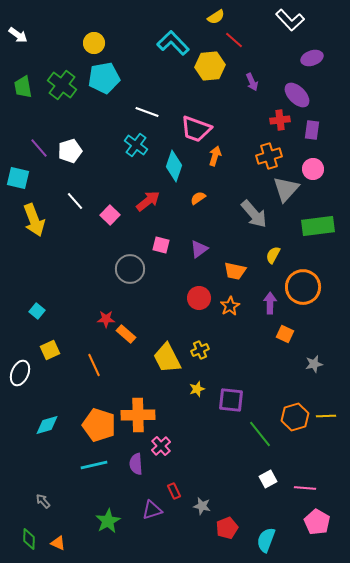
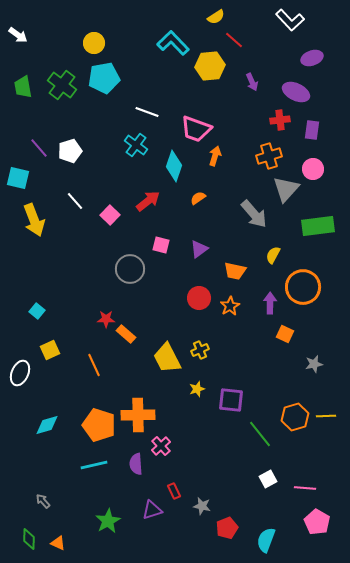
purple ellipse at (297, 95): moved 1 px left, 3 px up; rotated 20 degrees counterclockwise
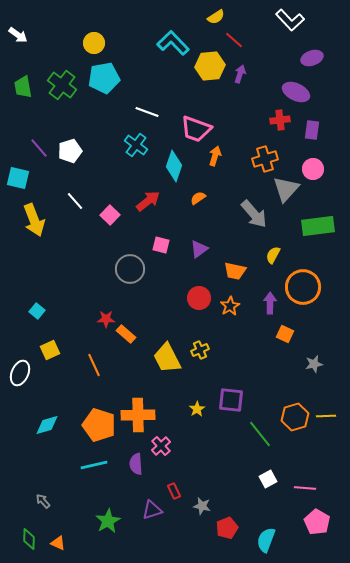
purple arrow at (252, 82): moved 12 px left, 8 px up; rotated 138 degrees counterclockwise
orange cross at (269, 156): moved 4 px left, 3 px down
yellow star at (197, 389): moved 20 px down; rotated 14 degrees counterclockwise
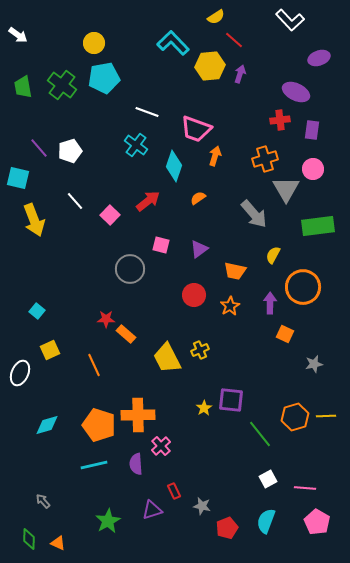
purple ellipse at (312, 58): moved 7 px right
gray triangle at (286, 189): rotated 12 degrees counterclockwise
red circle at (199, 298): moved 5 px left, 3 px up
yellow star at (197, 409): moved 7 px right, 1 px up
cyan semicircle at (266, 540): moved 19 px up
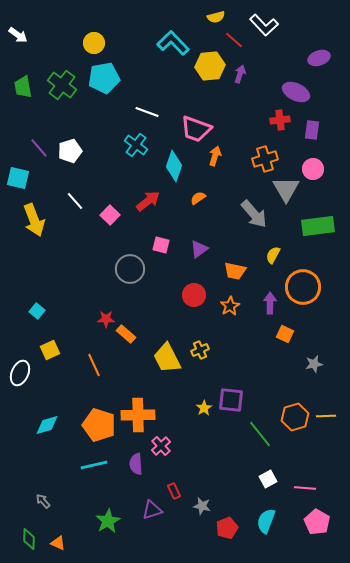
yellow semicircle at (216, 17): rotated 18 degrees clockwise
white L-shape at (290, 20): moved 26 px left, 5 px down
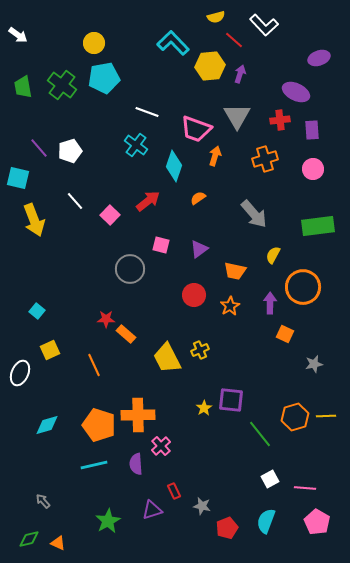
purple rectangle at (312, 130): rotated 12 degrees counterclockwise
gray triangle at (286, 189): moved 49 px left, 73 px up
white square at (268, 479): moved 2 px right
green diamond at (29, 539): rotated 75 degrees clockwise
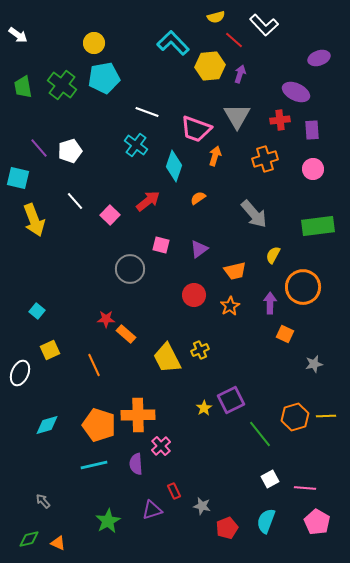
orange trapezoid at (235, 271): rotated 25 degrees counterclockwise
purple square at (231, 400): rotated 32 degrees counterclockwise
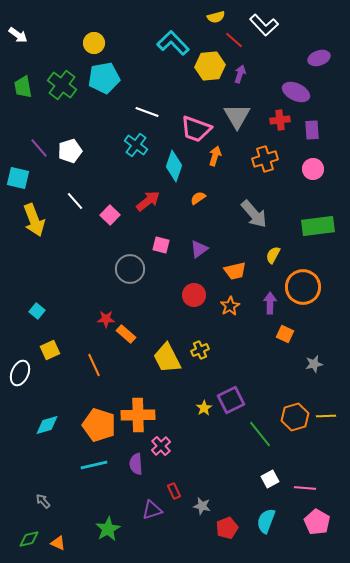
green star at (108, 521): moved 8 px down
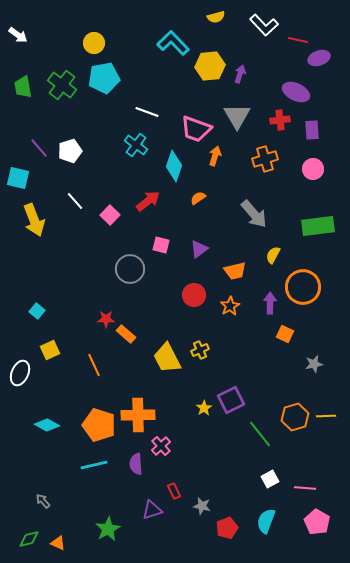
red line at (234, 40): moved 64 px right; rotated 30 degrees counterclockwise
cyan diamond at (47, 425): rotated 45 degrees clockwise
